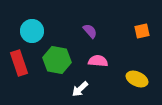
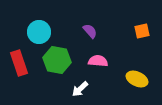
cyan circle: moved 7 px right, 1 px down
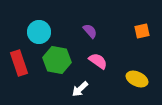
pink semicircle: rotated 30 degrees clockwise
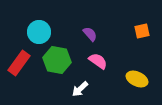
purple semicircle: moved 3 px down
red rectangle: rotated 55 degrees clockwise
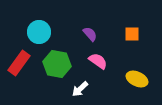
orange square: moved 10 px left, 3 px down; rotated 14 degrees clockwise
green hexagon: moved 4 px down
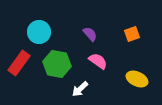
orange square: rotated 21 degrees counterclockwise
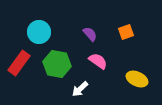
orange square: moved 6 px left, 2 px up
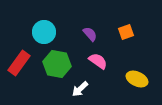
cyan circle: moved 5 px right
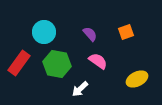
yellow ellipse: rotated 50 degrees counterclockwise
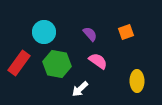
yellow ellipse: moved 2 px down; rotated 65 degrees counterclockwise
